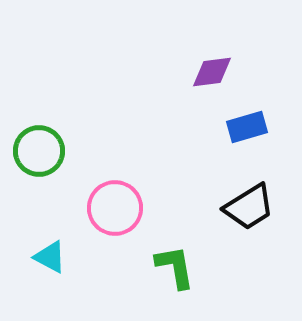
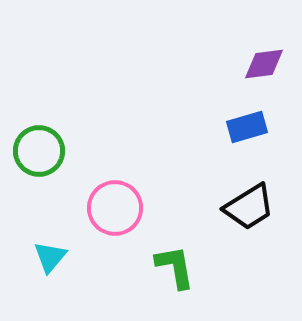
purple diamond: moved 52 px right, 8 px up
cyan triangle: rotated 42 degrees clockwise
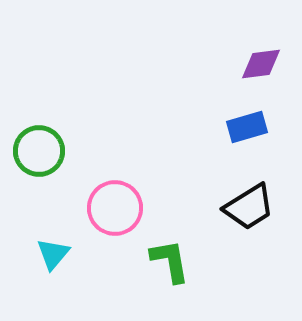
purple diamond: moved 3 px left
cyan triangle: moved 3 px right, 3 px up
green L-shape: moved 5 px left, 6 px up
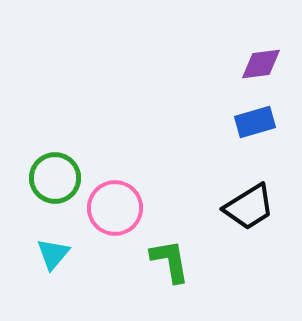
blue rectangle: moved 8 px right, 5 px up
green circle: moved 16 px right, 27 px down
